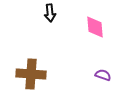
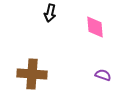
black arrow: rotated 18 degrees clockwise
brown cross: moved 1 px right
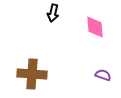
black arrow: moved 3 px right
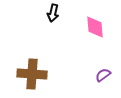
purple semicircle: rotated 56 degrees counterclockwise
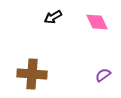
black arrow: moved 4 px down; rotated 48 degrees clockwise
pink diamond: moved 2 px right, 5 px up; rotated 20 degrees counterclockwise
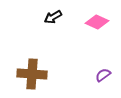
pink diamond: rotated 40 degrees counterclockwise
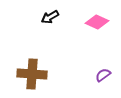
black arrow: moved 3 px left
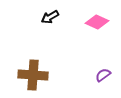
brown cross: moved 1 px right, 1 px down
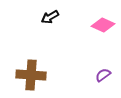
pink diamond: moved 6 px right, 3 px down
brown cross: moved 2 px left
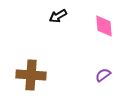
black arrow: moved 8 px right, 1 px up
pink diamond: moved 1 px right, 1 px down; rotated 60 degrees clockwise
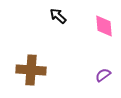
black arrow: rotated 72 degrees clockwise
brown cross: moved 5 px up
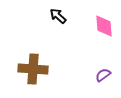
brown cross: moved 2 px right, 1 px up
